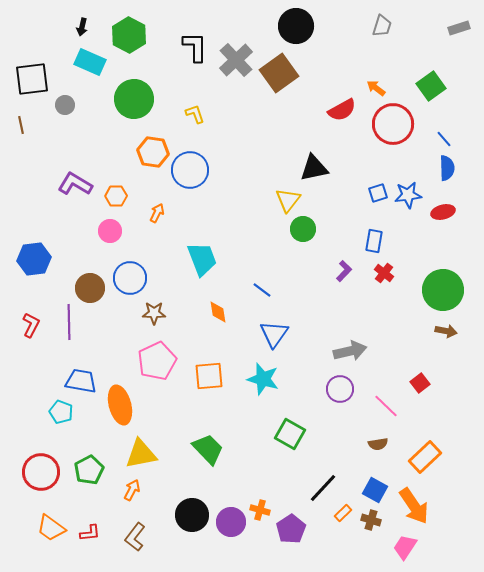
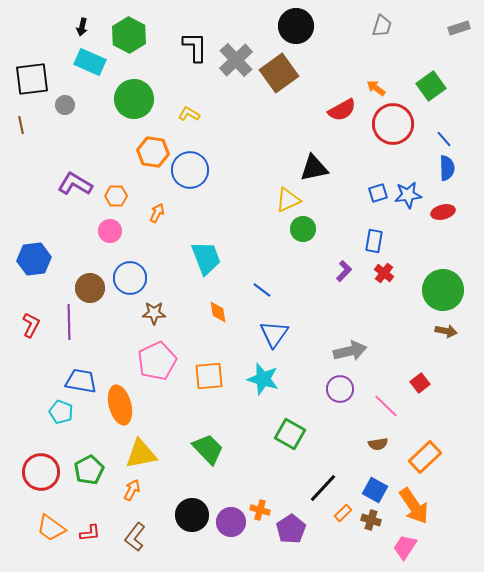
yellow L-shape at (195, 114): moved 6 px left; rotated 40 degrees counterclockwise
yellow triangle at (288, 200): rotated 28 degrees clockwise
cyan trapezoid at (202, 259): moved 4 px right, 1 px up
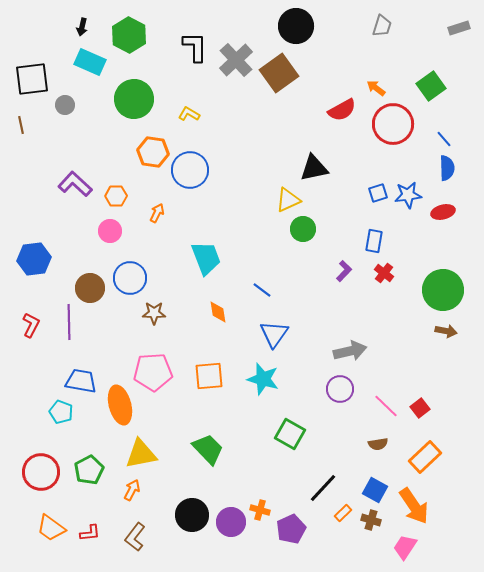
purple L-shape at (75, 184): rotated 12 degrees clockwise
pink pentagon at (157, 361): moved 4 px left, 11 px down; rotated 21 degrees clockwise
red square at (420, 383): moved 25 px down
purple pentagon at (291, 529): rotated 8 degrees clockwise
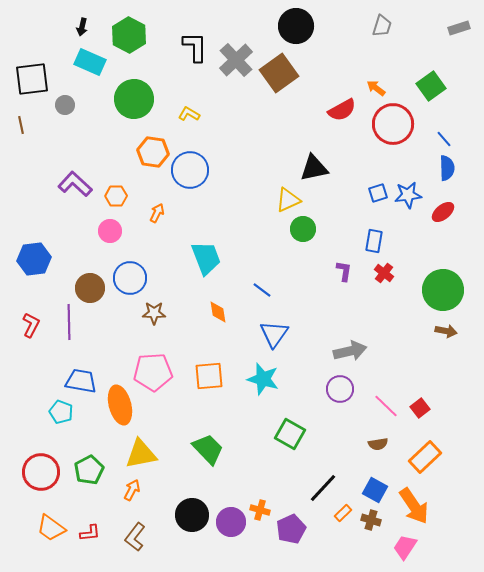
red ellipse at (443, 212): rotated 25 degrees counterclockwise
purple L-shape at (344, 271): rotated 35 degrees counterclockwise
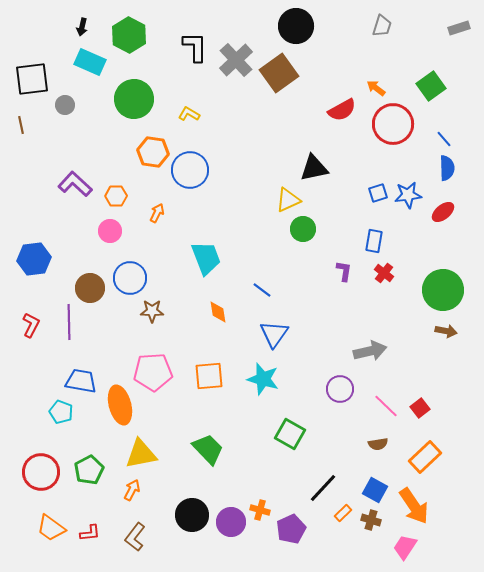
brown star at (154, 313): moved 2 px left, 2 px up
gray arrow at (350, 351): moved 20 px right
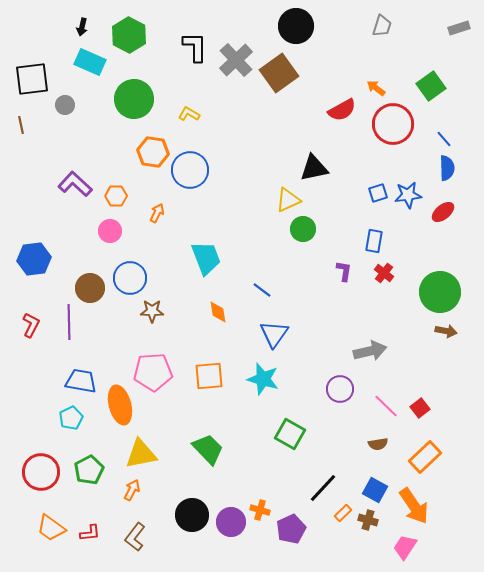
green circle at (443, 290): moved 3 px left, 2 px down
cyan pentagon at (61, 412): moved 10 px right, 6 px down; rotated 25 degrees clockwise
brown cross at (371, 520): moved 3 px left
